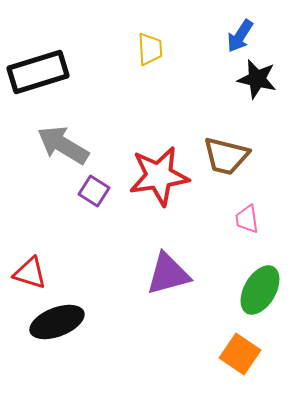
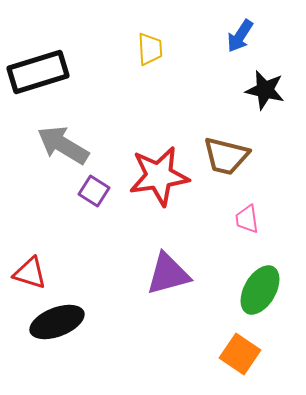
black star: moved 8 px right, 11 px down
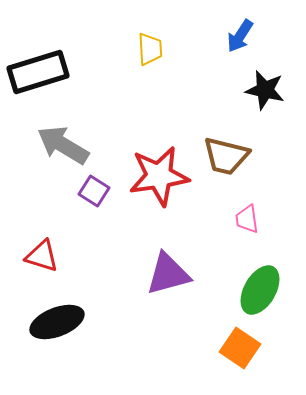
red triangle: moved 12 px right, 17 px up
orange square: moved 6 px up
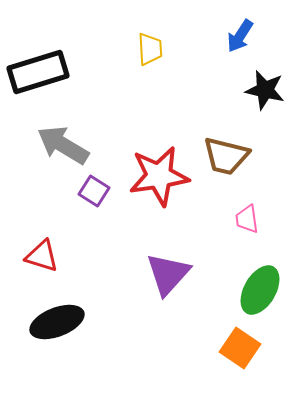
purple triangle: rotated 33 degrees counterclockwise
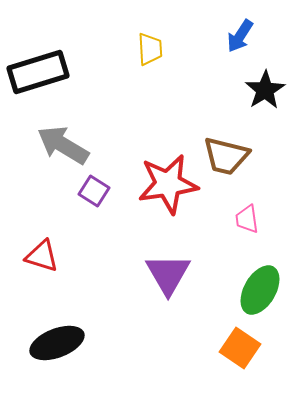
black star: rotated 27 degrees clockwise
red star: moved 9 px right, 8 px down
purple triangle: rotated 12 degrees counterclockwise
black ellipse: moved 21 px down
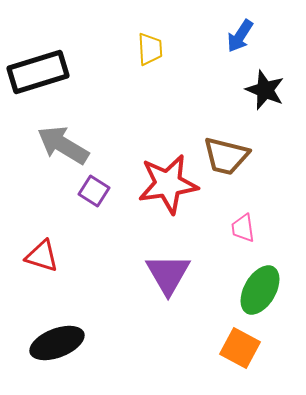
black star: rotated 18 degrees counterclockwise
pink trapezoid: moved 4 px left, 9 px down
orange square: rotated 6 degrees counterclockwise
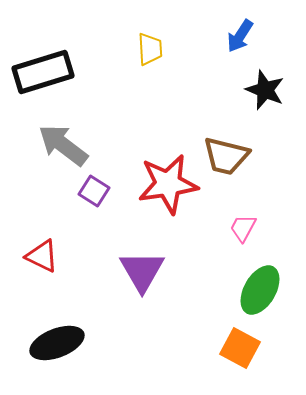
black rectangle: moved 5 px right
gray arrow: rotated 6 degrees clockwise
pink trapezoid: rotated 36 degrees clockwise
red triangle: rotated 9 degrees clockwise
purple triangle: moved 26 px left, 3 px up
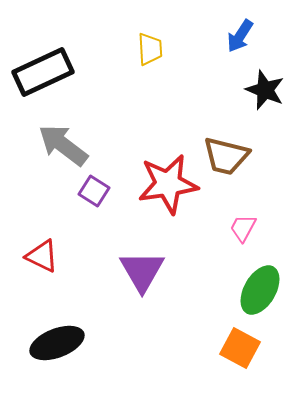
black rectangle: rotated 8 degrees counterclockwise
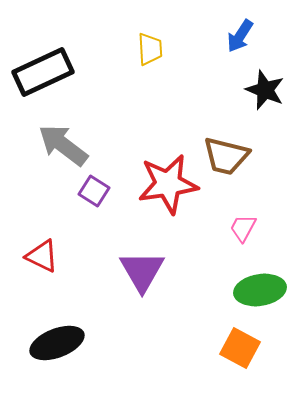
green ellipse: rotated 51 degrees clockwise
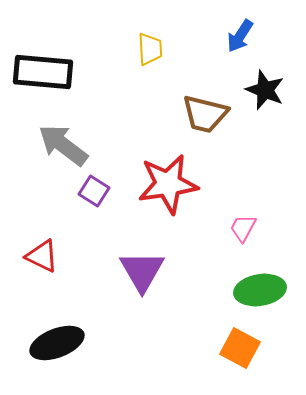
black rectangle: rotated 30 degrees clockwise
brown trapezoid: moved 21 px left, 42 px up
